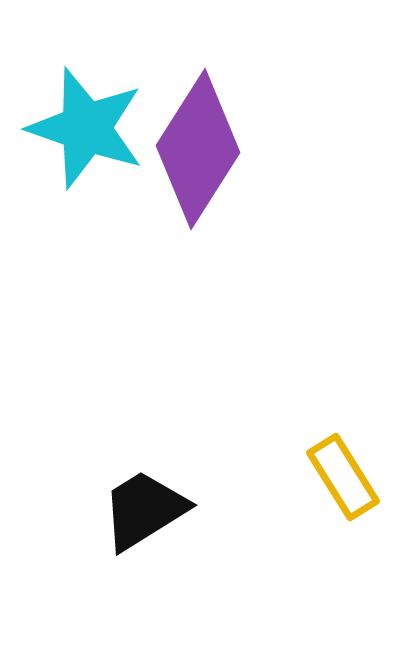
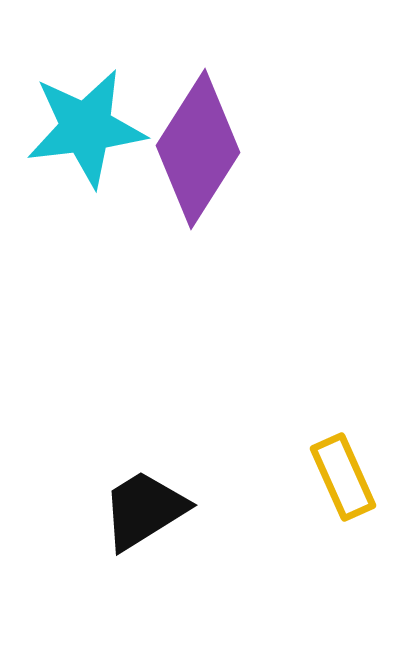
cyan star: rotated 26 degrees counterclockwise
yellow rectangle: rotated 8 degrees clockwise
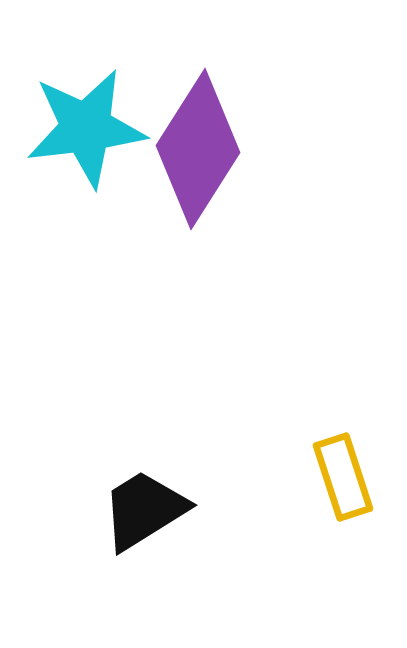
yellow rectangle: rotated 6 degrees clockwise
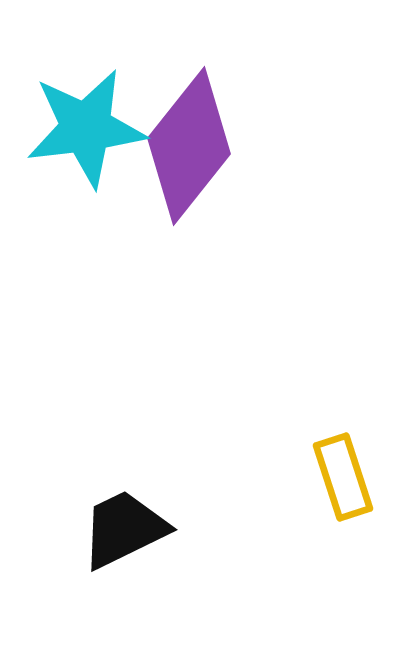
purple diamond: moved 9 px left, 3 px up; rotated 6 degrees clockwise
black trapezoid: moved 20 px left, 19 px down; rotated 6 degrees clockwise
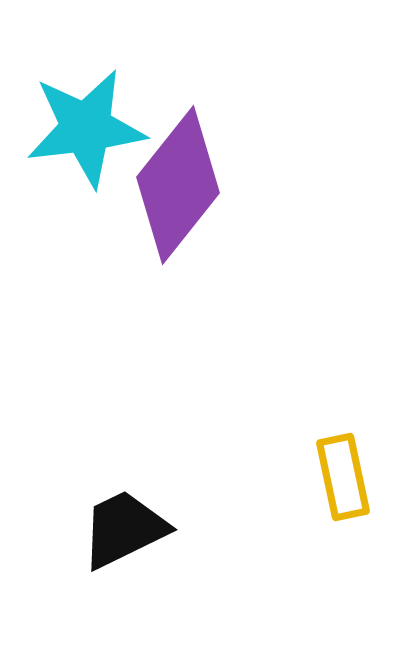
purple diamond: moved 11 px left, 39 px down
yellow rectangle: rotated 6 degrees clockwise
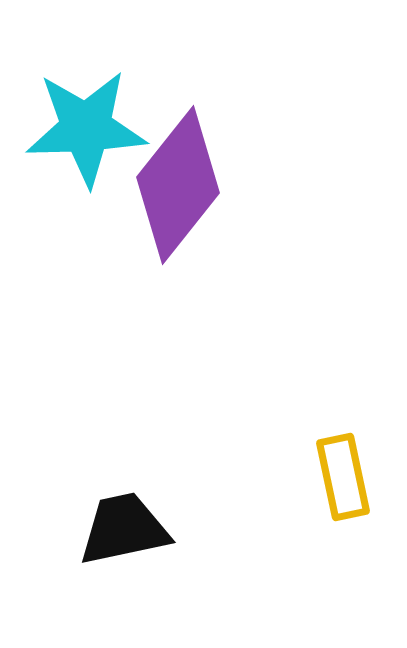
cyan star: rotated 5 degrees clockwise
black trapezoid: rotated 14 degrees clockwise
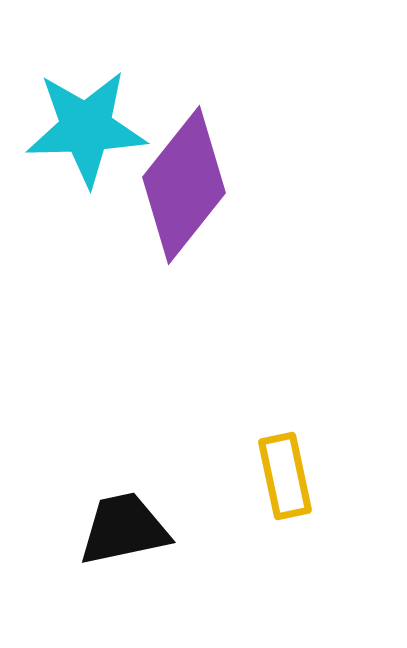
purple diamond: moved 6 px right
yellow rectangle: moved 58 px left, 1 px up
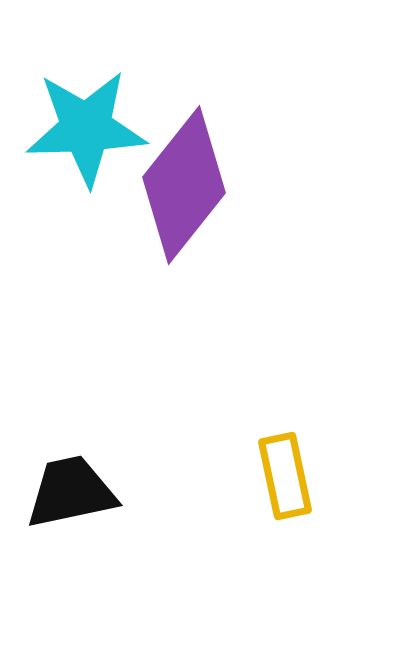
black trapezoid: moved 53 px left, 37 px up
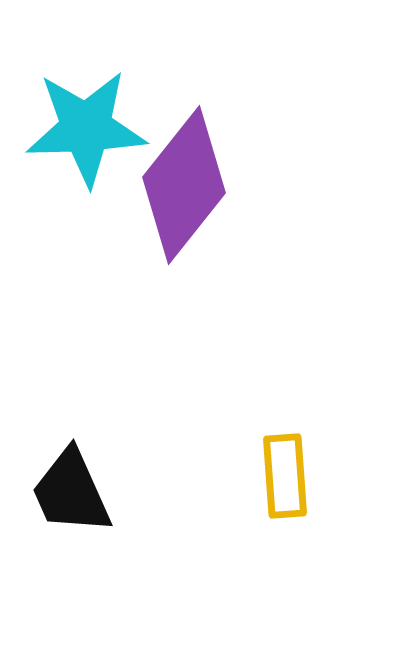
yellow rectangle: rotated 8 degrees clockwise
black trapezoid: rotated 102 degrees counterclockwise
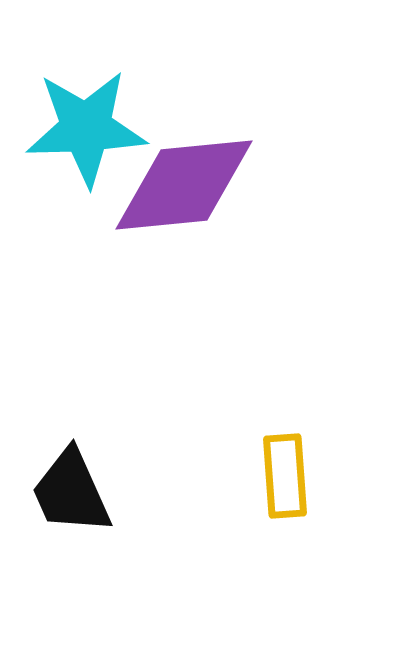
purple diamond: rotated 46 degrees clockwise
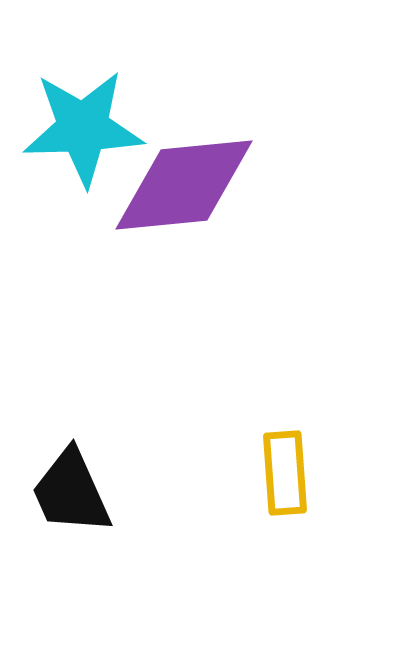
cyan star: moved 3 px left
yellow rectangle: moved 3 px up
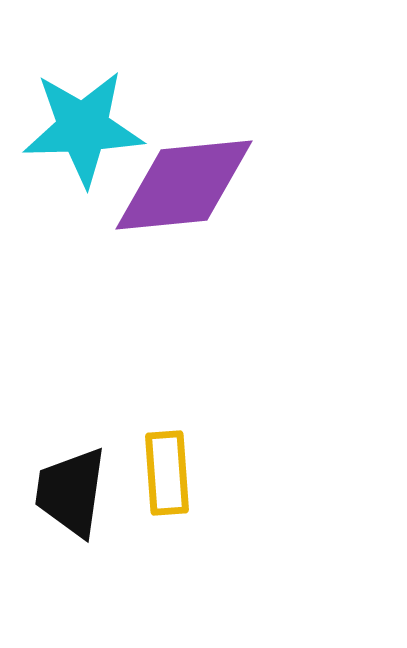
yellow rectangle: moved 118 px left
black trapezoid: rotated 32 degrees clockwise
